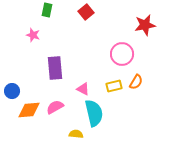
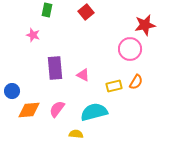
pink circle: moved 8 px right, 5 px up
pink triangle: moved 14 px up
pink semicircle: moved 2 px right, 2 px down; rotated 24 degrees counterclockwise
cyan semicircle: moved 1 px up; rotated 92 degrees counterclockwise
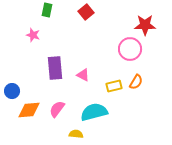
red star: rotated 10 degrees clockwise
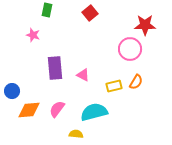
red square: moved 4 px right, 1 px down
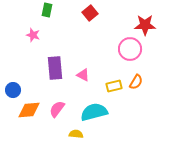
blue circle: moved 1 px right, 1 px up
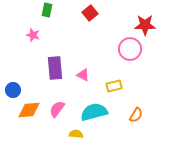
orange semicircle: moved 33 px down
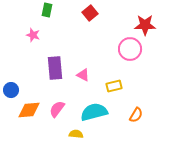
blue circle: moved 2 px left
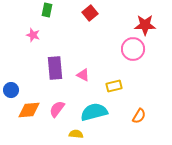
pink circle: moved 3 px right
orange semicircle: moved 3 px right, 1 px down
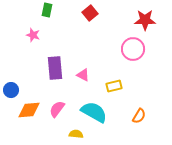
red star: moved 5 px up
cyan semicircle: rotated 44 degrees clockwise
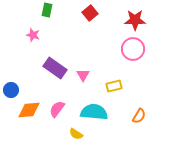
red star: moved 10 px left
purple rectangle: rotated 50 degrees counterclockwise
pink triangle: rotated 32 degrees clockwise
cyan semicircle: rotated 24 degrees counterclockwise
yellow semicircle: rotated 152 degrees counterclockwise
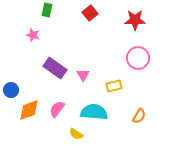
pink circle: moved 5 px right, 9 px down
orange diamond: rotated 15 degrees counterclockwise
